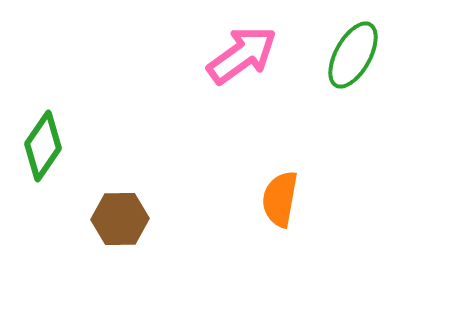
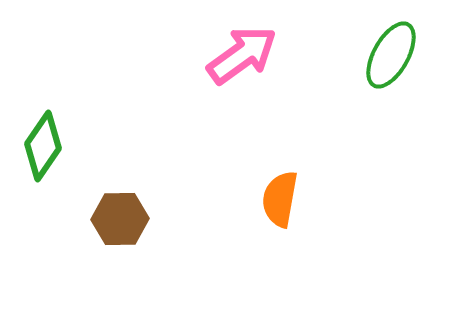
green ellipse: moved 38 px right
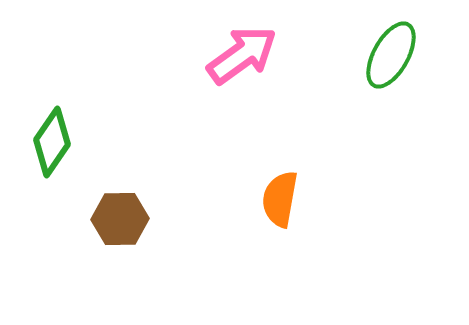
green diamond: moved 9 px right, 4 px up
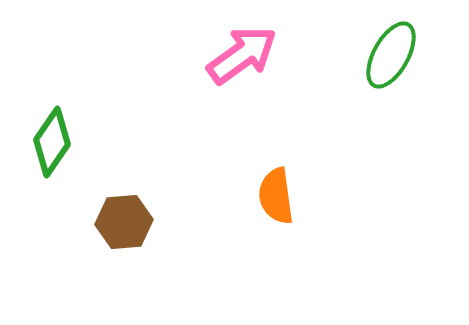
orange semicircle: moved 4 px left, 3 px up; rotated 18 degrees counterclockwise
brown hexagon: moved 4 px right, 3 px down; rotated 4 degrees counterclockwise
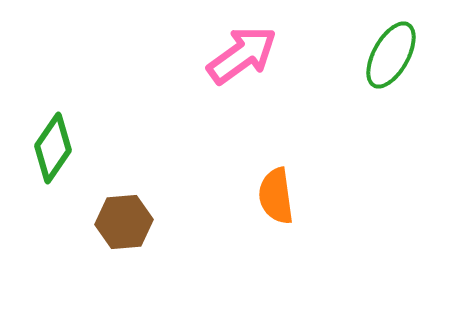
green diamond: moved 1 px right, 6 px down
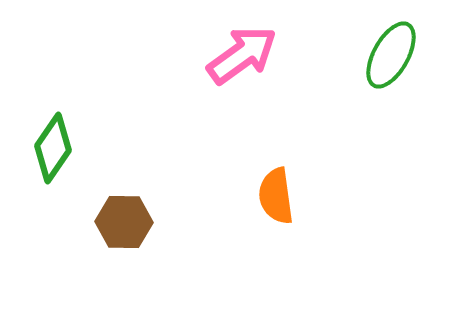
brown hexagon: rotated 6 degrees clockwise
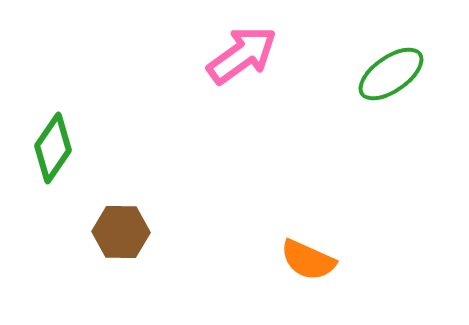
green ellipse: moved 19 px down; rotated 26 degrees clockwise
orange semicircle: moved 32 px right, 64 px down; rotated 58 degrees counterclockwise
brown hexagon: moved 3 px left, 10 px down
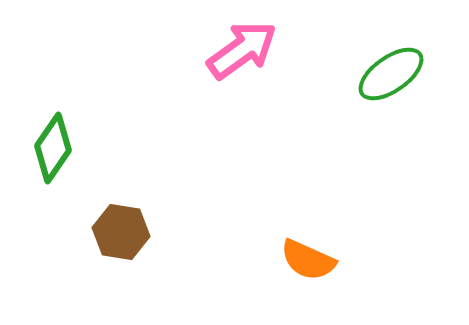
pink arrow: moved 5 px up
brown hexagon: rotated 8 degrees clockwise
